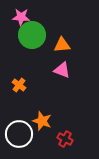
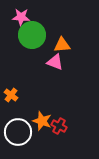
pink triangle: moved 7 px left, 8 px up
orange cross: moved 8 px left, 10 px down
white circle: moved 1 px left, 2 px up
red cross: moved 6 px left, 13 px up
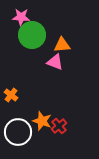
red cross: rotated 21 degrees clockwise
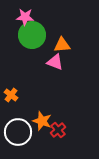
pink star: moved 4 px right
red cross: moved 1 px left, 4 px down
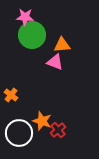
white circle: moved 1 px right, 1 px down
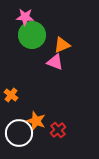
orange triangle: rotated 18 degrees counterclockwise
orange star: moved 6 px left
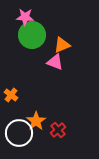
orange star: rotated 18 degrees clockwise
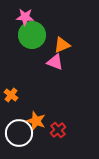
orange star: rotated 18 degrees counterclockwise
